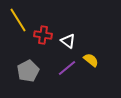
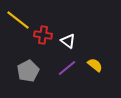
yellow line: rotated 20 degrees counterclockwise
yellow semicircle: moved 4 px right, 5 px down
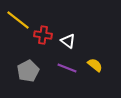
purple line: rotated 60 degrees clockwise
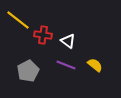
purple line: moved 1 px left, 3 px up
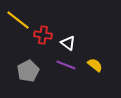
white triangle: moved 2 px down
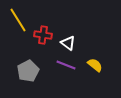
yellow line: rotated 20 degrees clockwise
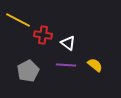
yellow line: rotated 30 degrees counterclockwise
purple line: rotated 18 degrees counterclockwise
